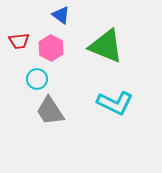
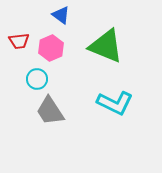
pink hexagon: rotated 10 degrees clockwise
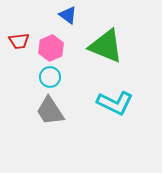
blue triangle: moved 7 px right
cyan circle: moved 13 px right, 2 px up
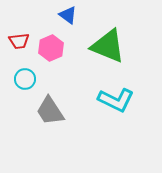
green triangle: moved 2 px right
cyan circle: moved 25 px left, 2 px down
cyan L-shape: moved 1 px right, 3 px up
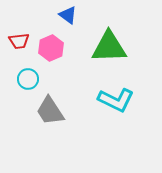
green triangle: moved 1 px right, 1 px down; rotated 24 degrees counterclockwise
cyan circle: moved 3 px right
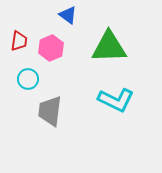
red trapezoid: rotated 75 degrees counterclockwise
gray trapezoid: rotated 40 degrees clockwise
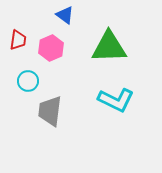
blue triangle: moved 3 px left
red trapezoid: moved 1 px left, 1 px up
cyan circle: moved 2 px down
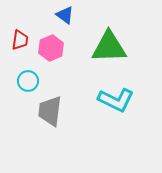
red trapezoid: moved 2 px right
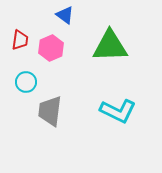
green triangle: moved 1 px right, 1 px up
cyan circle: moved 2 px left, 1 px down
cyan L-shape: moved 2 px right, 11 px down
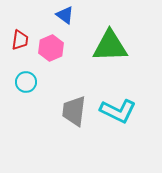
gray trapezoid: moved 24 px right
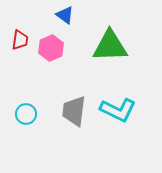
cyan circle: moved 32 px down
cyan L-shape: moved 1 px up
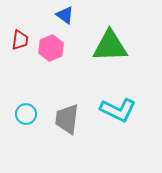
gray trapezoid: moved 7 px left, 8 px down
